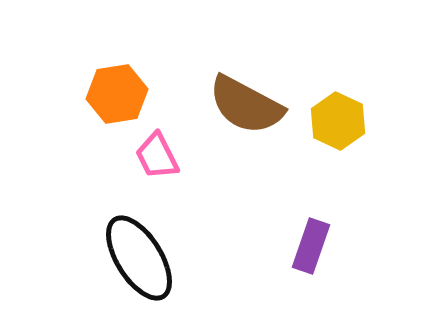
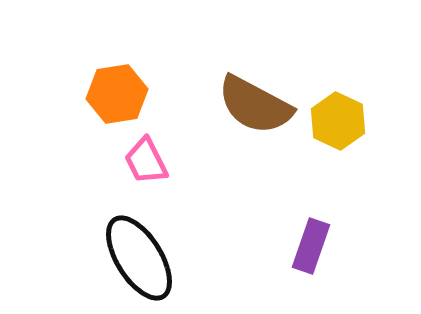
brown semicircle: moved 9 px right
pink trapezoid: moved 11 px left, 5 px down
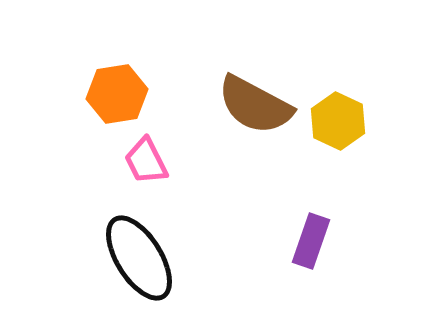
purple rectangle: moved 5 px up
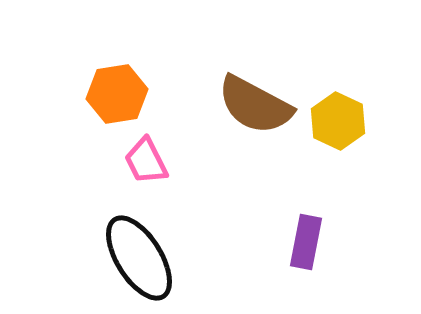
purple rectangle: moved 5 px left, 1 px down; rotated 8 degrees counterclockwise
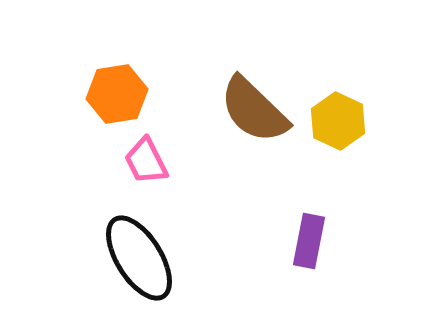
brown semicircle: moved 1 px left, 5 px down; rotated 16 degrees clockwise
purple rectangle: moved 3 px right, 1 px up
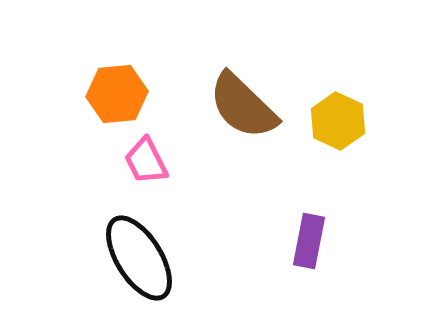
orange hexagon: rotated 4 degrees clockwise
brown semicircle: moved 11 px left, 4 px up
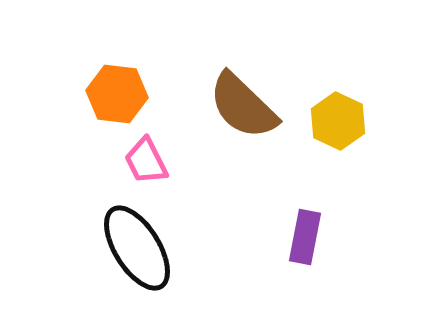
orange hexagon: rotated 12 degrees clockwise
purple rectangle: moved 4 px left, 4 px up
black ellipse: moved 2 px left, 10 px up
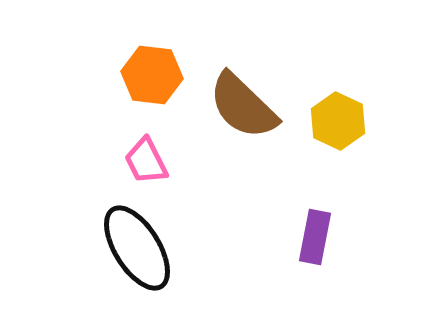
orange hexagon: moved 35 px right, 19 px up
purple rectangle: moved 10 px right
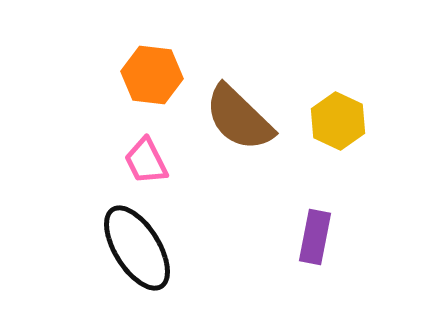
brown semicircle: moved 4 px left, 12 px down
